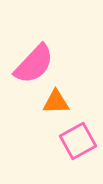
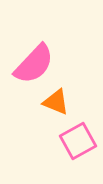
orange triangle: rotated 24 degrees clockwise
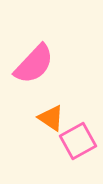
orange triangle: moved 5 px left, 16 px down; rotated 12 degrees clockwise
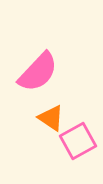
pink semicircle: moved 4 px right, 8 px down
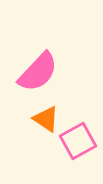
orange triangle: moved 5 px left, 1 px down
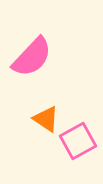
pink semicircle: moved 6 px left, 15 px up
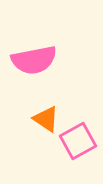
pink semicircle: moved 2 px right, 3 px down; rotated 36 degrees clockwise
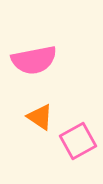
orange triangle: moved 6 px left, 2 px up
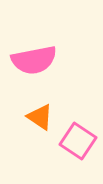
pink square: rotated 27 degrees counterclockwise
